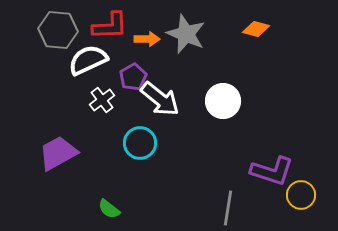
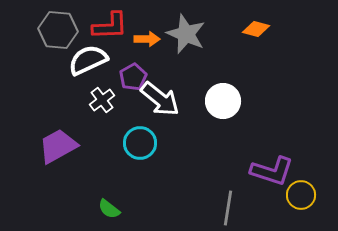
purple trapezoid: moved 7 px up
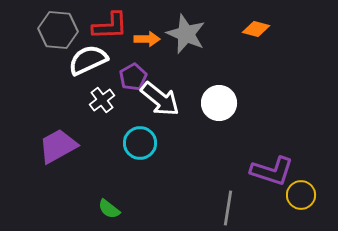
white circle: moved 4 px left, 2 px down
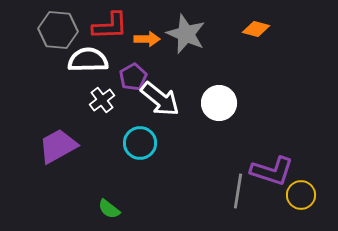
white semicircle: rotated 24 degrees clockwise
gray line: moved 10 px right, 17 px up
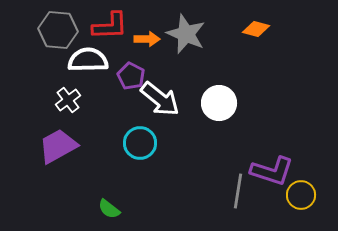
purple pentagon: moved 2 px left, 1 px up; rotated 16 degrees counterclockwise
white cross: moved 34 px left
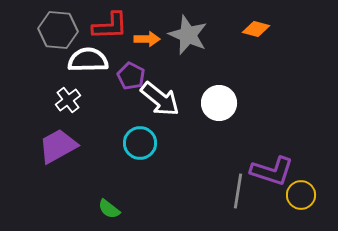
gray star: moved 2 px right, 1 px down
